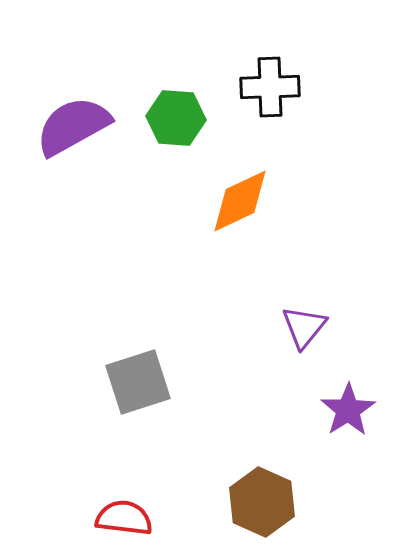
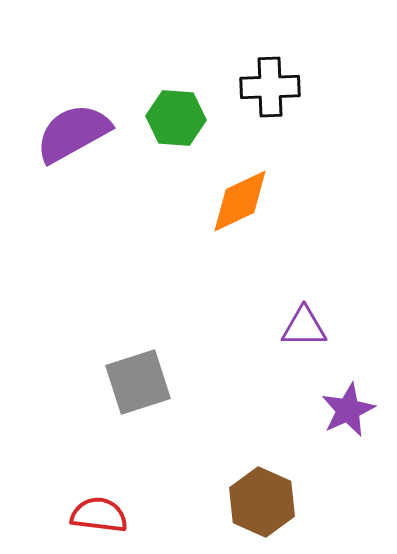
purple semicircle: moved 7 px down
purple triangle: rotated 51 degrees clockwise
purple star: rotated 8 degrees clockwise
red semicircle: moved 25 px left, 3 px up
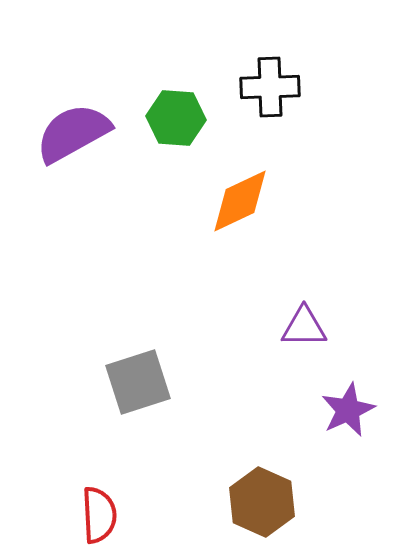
red semicircle: rotated 80 degrees clockwise
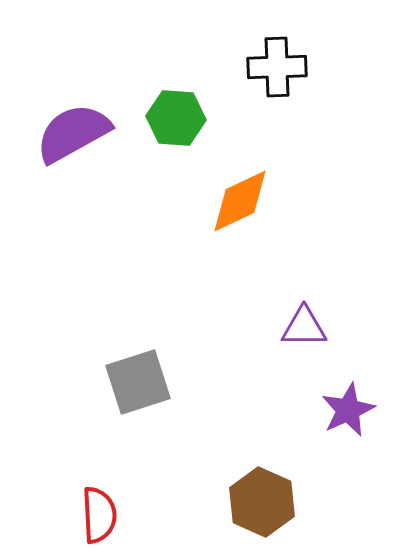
black cross: moved 7 px right, 20 px up
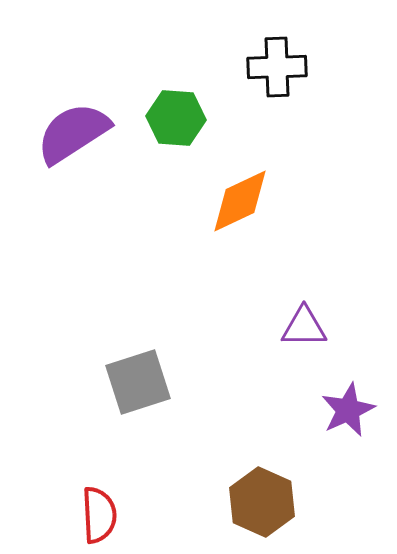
purple semicircle: rotated 4 degrees counterclockwise
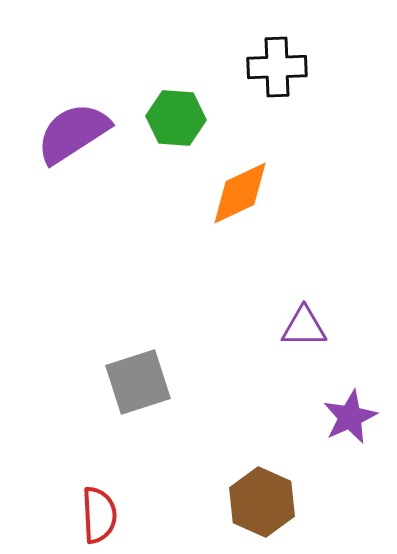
orange diamond: moved 8 px up
purple star: moved 2 px right, 7 px down
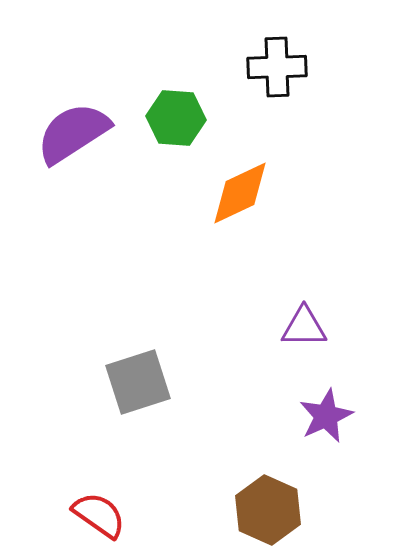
purple star: moved 24 px left, 1 px up
brown hexagon: moved 6 px right, 8 px down
red semicircle: rotated 52 degrees counterclockwise
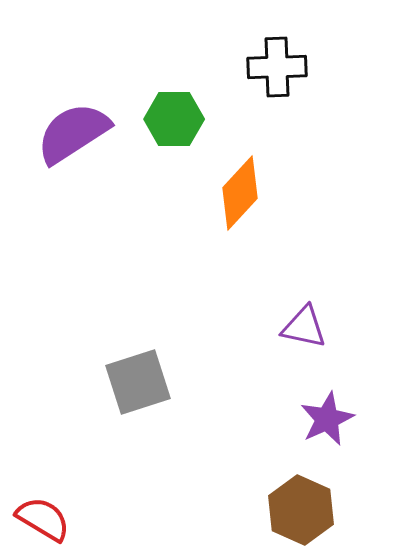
green hexagon: moved 2 px left, 1 px down; rotated 4 degrees counterclockwise
orange diamond: rotated 22 degrees counterclockwise
purple triangle: rotated 12 degrees clockwise
purple star: moved 1 px right, 3 px down
brown hexagon: moved 33 px right
red semicircle: moved 56 px left, 4 px down; rotated 4 degrees counterclockwise
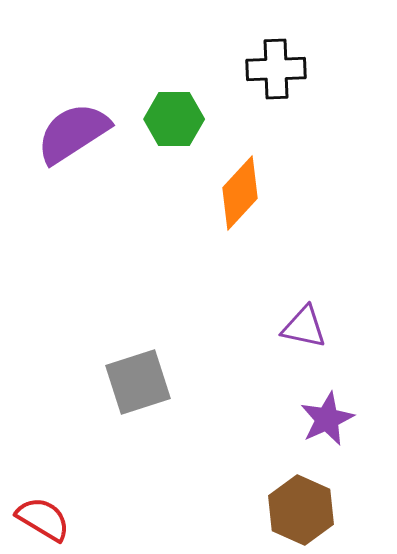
black cross: moved 1 px left, 2 px down
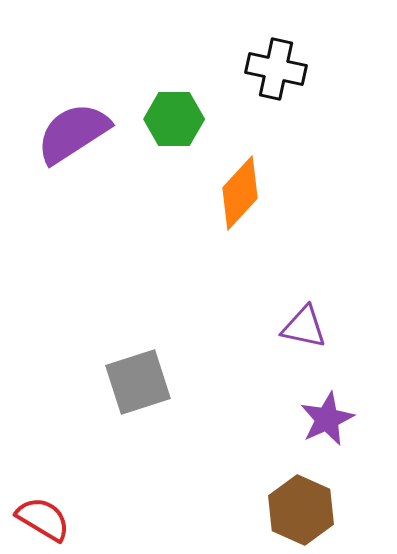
black cross: rotated 14 degrees clockwise
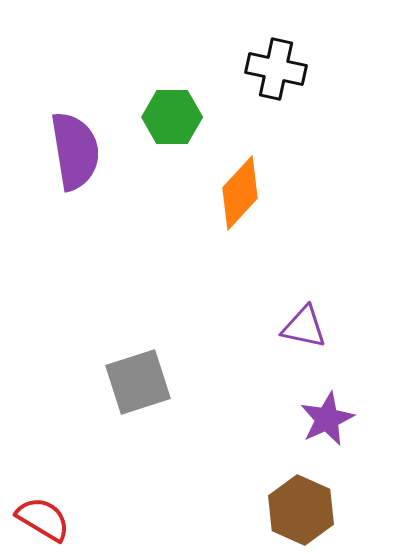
green hexagon: moved 2 px left, 2 px up
purple semicircle: moved 2 px right, 18 px down; rotated 114 degrees clockwise
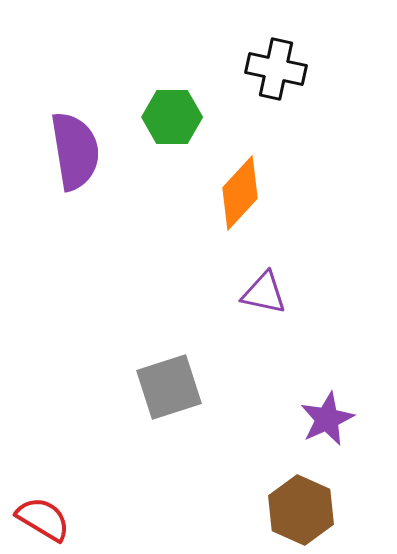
purple triangle: moved 40 px left, 34 px up
gray square: moved 31 px right, 5 px down
